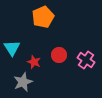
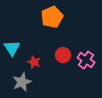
orange pentagon: moved 9 px right
red circle: moved 4 px right
gray star: moved 1 px left
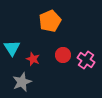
orange pentagon: moved 2 px left, 4 px down
red star: moved 1 px left, 3 px up
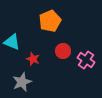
cyan triangle: moved 6 px up; rotated 36 degrees counterclockwise
red circle: moved 4 px up
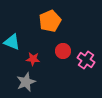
red star: rotated 16 degrees counterclockwise
gray star: moved 4 px right
